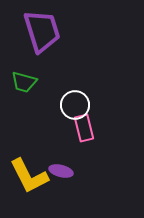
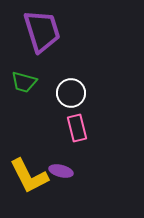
white circle: moved 4 px left, 12 px up
pink rectangle: moved 7 px left
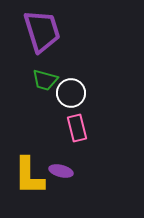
green trapezoid: moved 21 px right, 2 px up
yellow L-shape: rotated 27 degrees clockwise
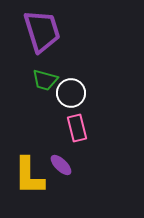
purple ellipse: moved 6 px up; rotated 30 degrees clockwise
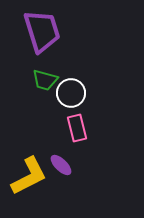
yellow L-shape: rotated 117 degrees counterclockwise
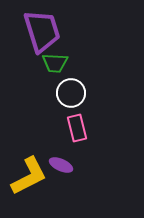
green trapezoid: moved 10 px right, 17 px up; rotated 12 degrees counterclockwise
purple ellipse: rotated 20 degrees counterclockwise
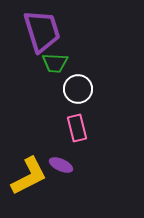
white circle: moved 7 px right, 4 px up
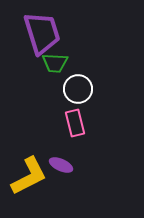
purple trapezoid: moved 2 px down
pink rectangle: moved 2 px left, 5 px up
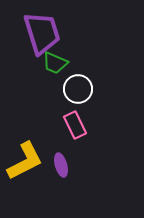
green trapezoid: rotated 20 degrees clockwise
pink rectangle: moved 2 px down; rotated 12 degrees counterclockwise
purple ellipse: rotated 50 degrees clockwise
yellow L-shape: moved 4 px left, 15 px up
